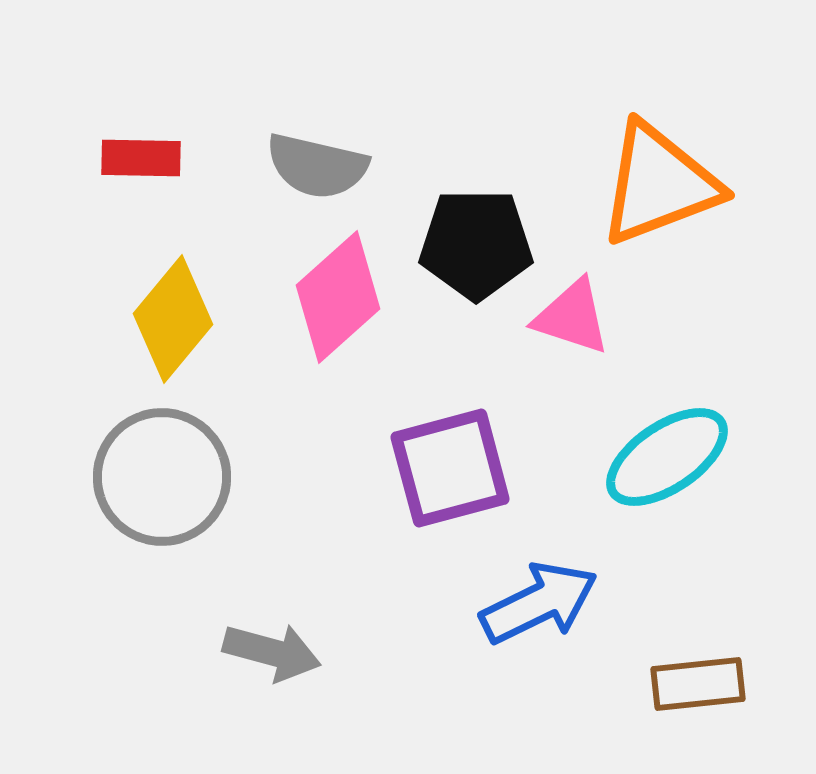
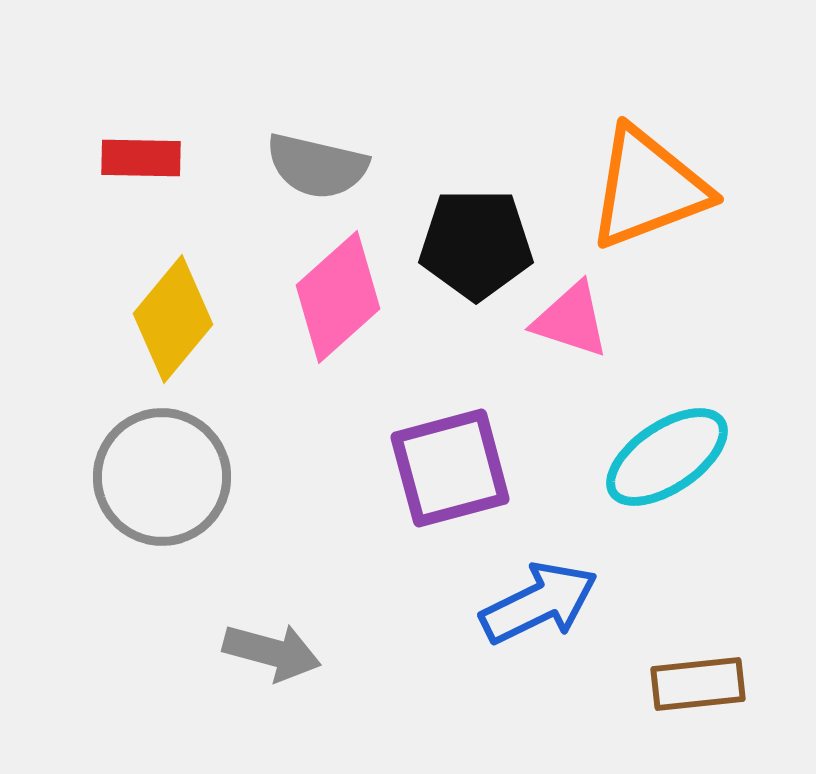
orange triangle: moved 11 px left, 4 px down
pink triangle: moved 1 px left, 3 px down
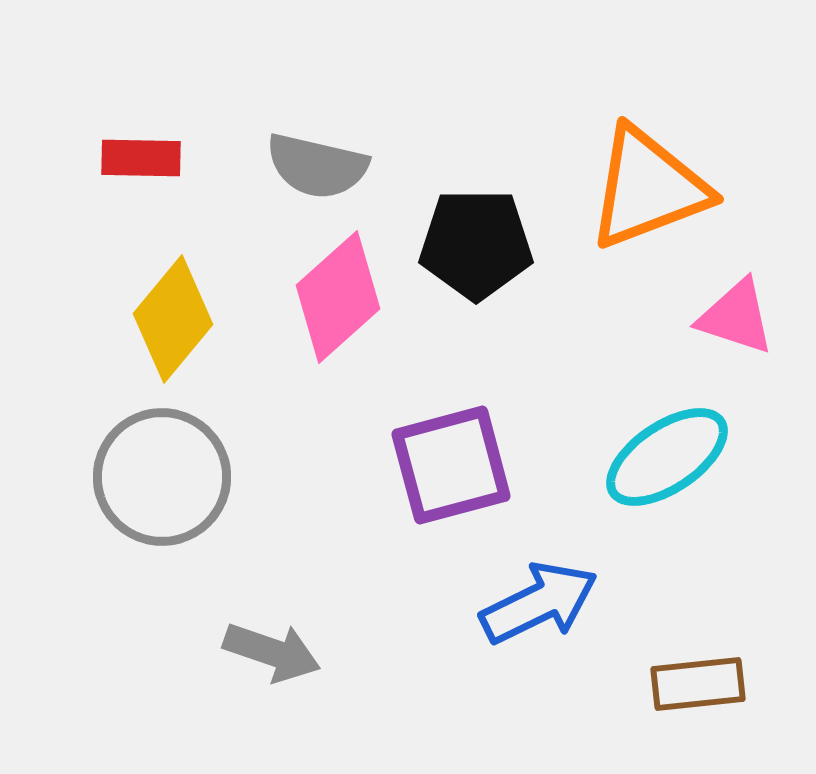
pink triangle: moved 165 px right, 3 px up
purple square: moved 1 px right, 3 px up
gray arrow: rotated 4 degrees clockwise
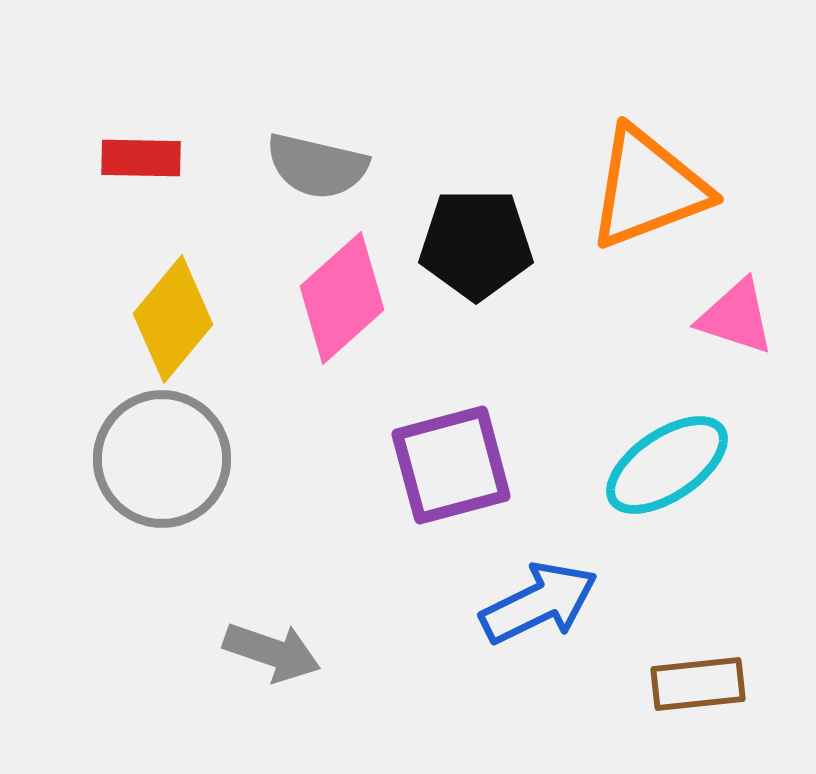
pink diamond: moved 4 px right, 1 px down
cyan ellipse: moved 8 px down
gray circle: moved 18 px up
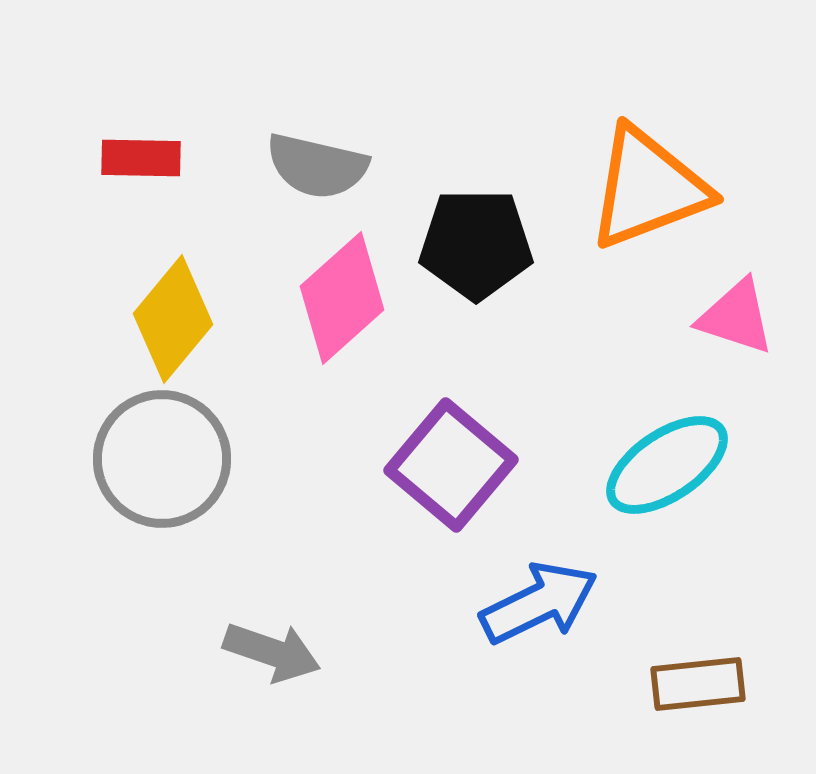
purple square: rotated 35 degrees counterclockwise
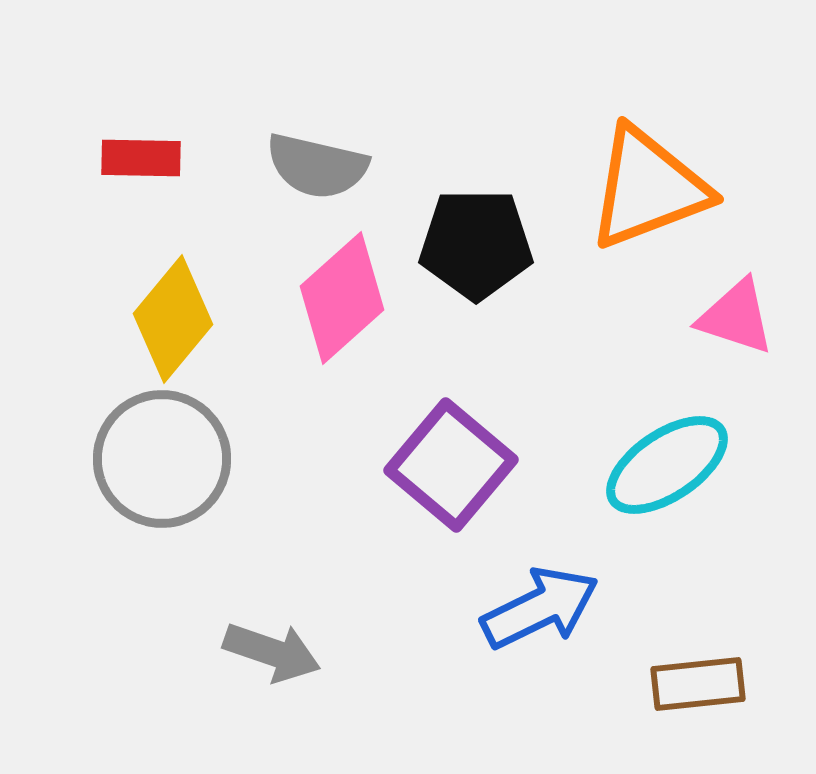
blue arrow: moved 1 px right, 5 px down
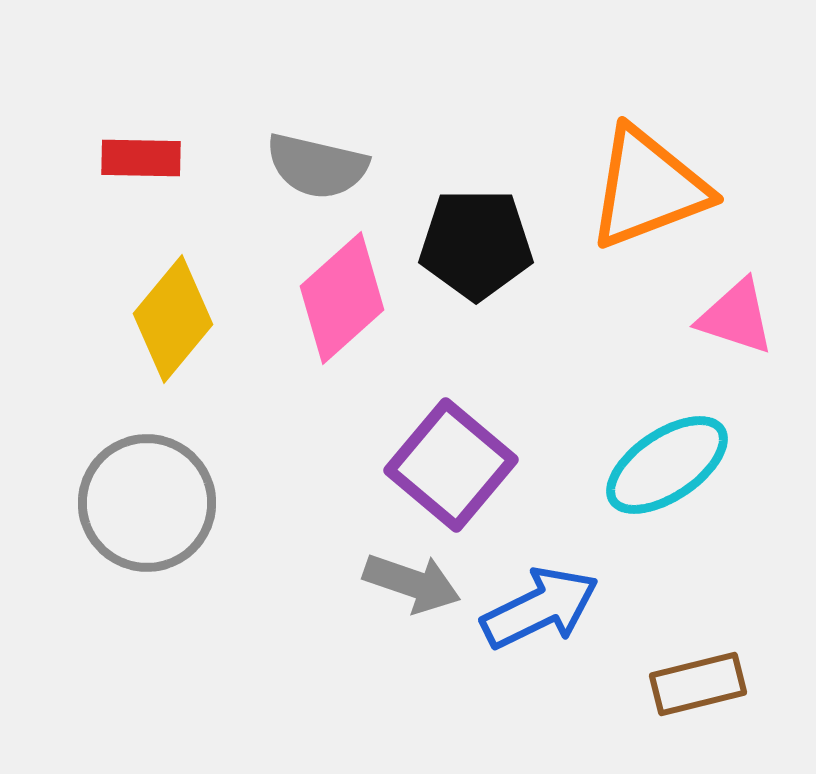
gray circle: moved 15 px left, 44 px down
gray arrow: moved 140 px right, 69 px up
brown rectangle: rotated 8 degrees counterclockwise
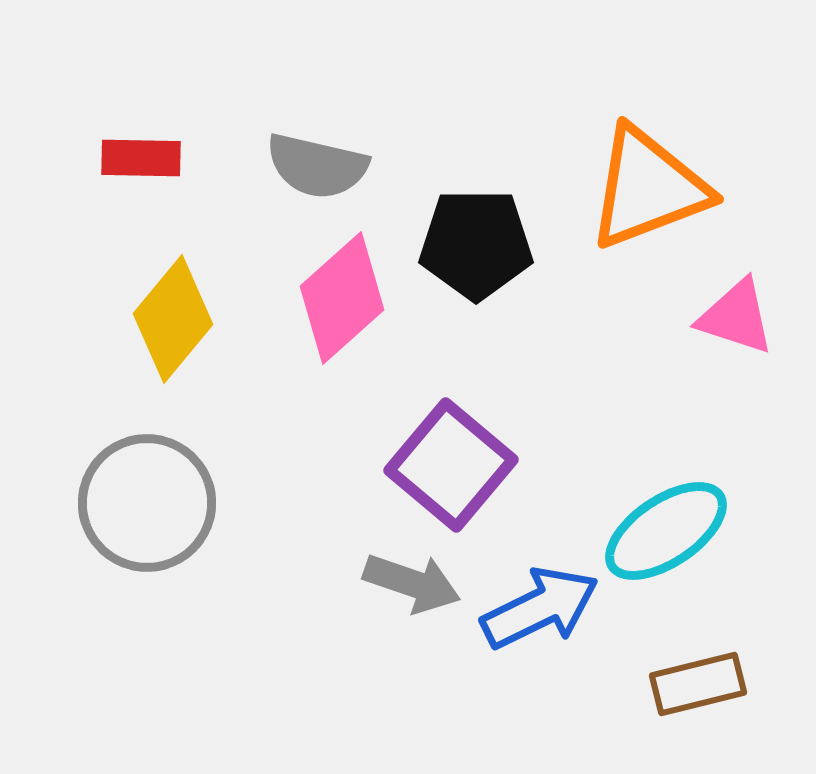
cyan ellipse: moved 1 px left, 66 px down
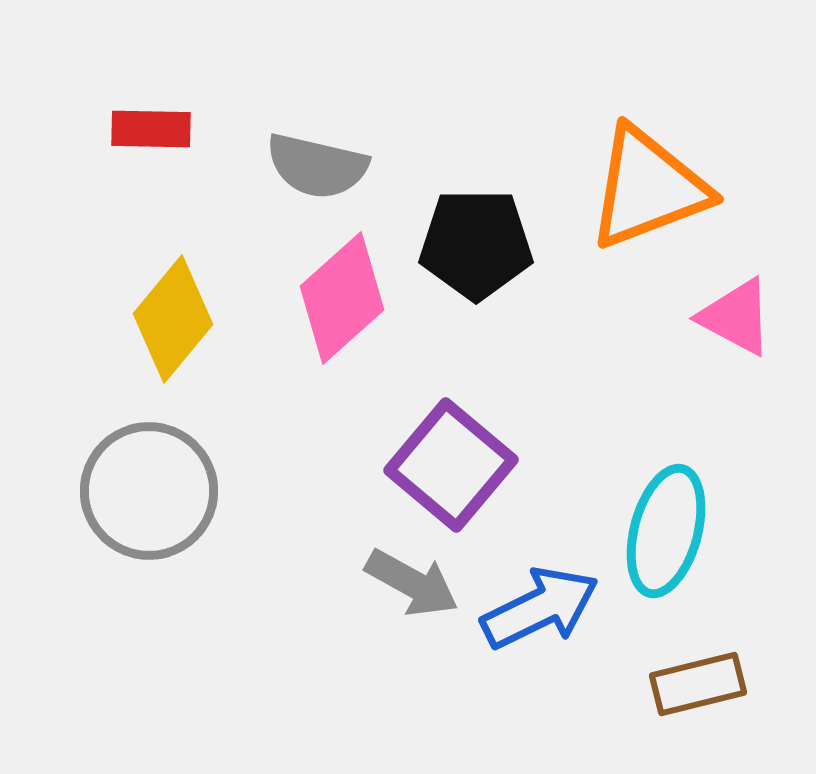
red rectangle: moved 10 px right, 29 px up
pink triangle: rotated 10 degrees clockwise
gray circle: moved 2 px right, 12 px up
cyan ellipse: rotated 41 degrees counterclockwise
gray arrow: rotated 10 degrees clockwise
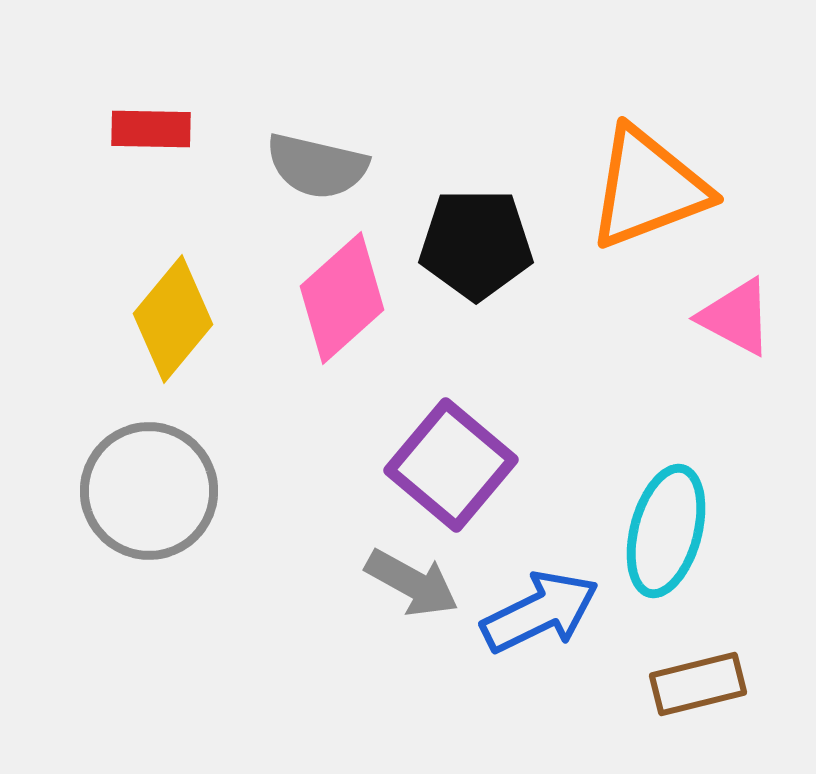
blue arrow: moved 4 px down
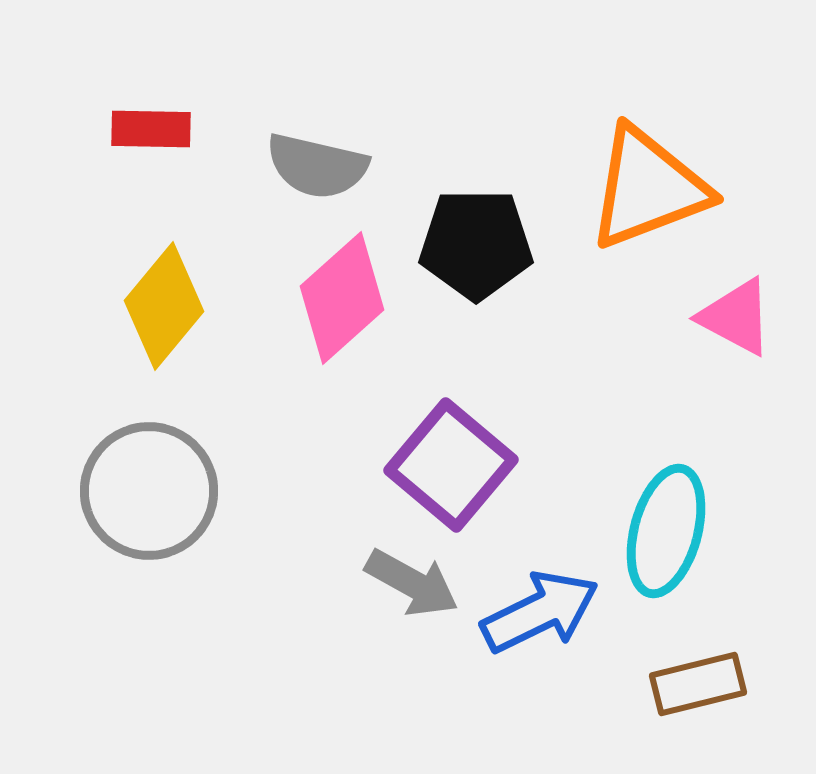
yellow diamond: moved 9 px left, 13 px up
